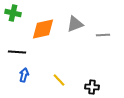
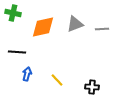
orange diamond: moved 2 px up
gray line: moved 1 px left, 6 px up
blue arrow: moved 3 px right, 1 px up
yellow line: moved 2 px left
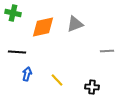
gray line: moved 5 px right, 22 px down
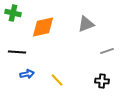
gray triangle: moved 11 px right
gray line: rotated 16 degrees counterclockwise
blue arrow: rotated 64 degrees clockwise
black cross: moved 10 px right, 6 px up
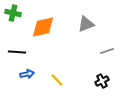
black cross: rotated 32 degrees counterclockwise
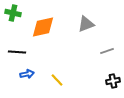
black cross: moved 11 px right; rotated 16 degrees clockwise
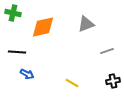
blue arrow: rotated 40 degrees clockwise
yellow line: moved 15 px right, 3 px down; rotated 16 degrees counterclockwise
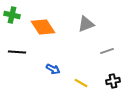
green cross: moved 1 px left, 2 px down
orange diamond: rotated 70 degrees clockwise
blue arrow: moved 26 px right, 5 px up
yellow line: moved 9 px right
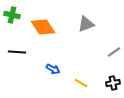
gray line: moved 7 px right, 1 px down; rotated 16 degrees counterclockwise
black cross: moved 2 px down
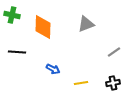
orange diamond: rotated 35 degrees clockwise
yellow line: rotated 40 degrees counterclockwise
